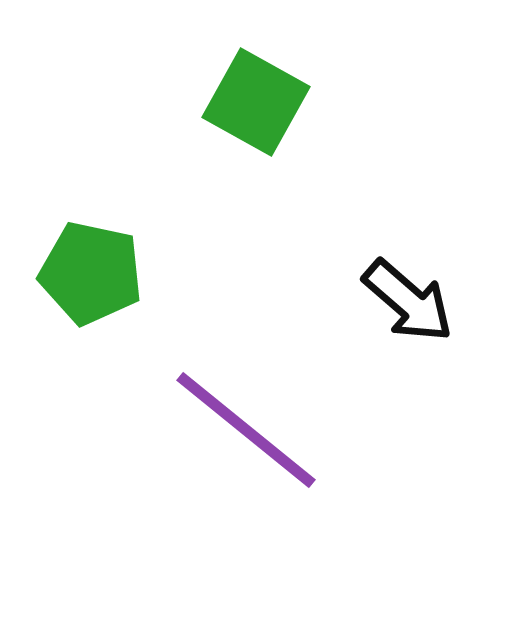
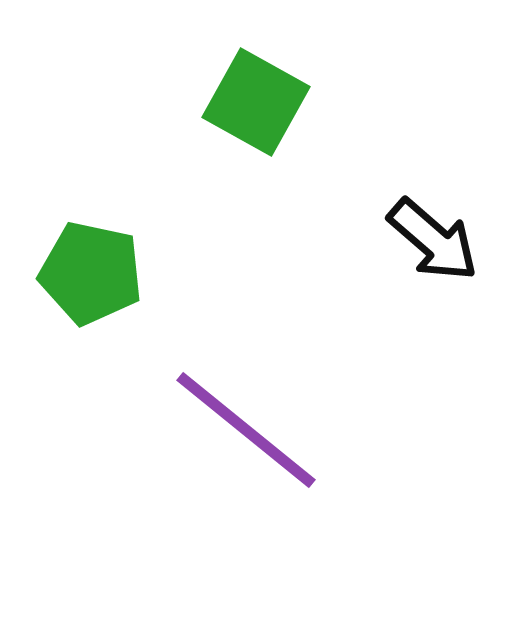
black arrow: moved 25 px right, 61 px up
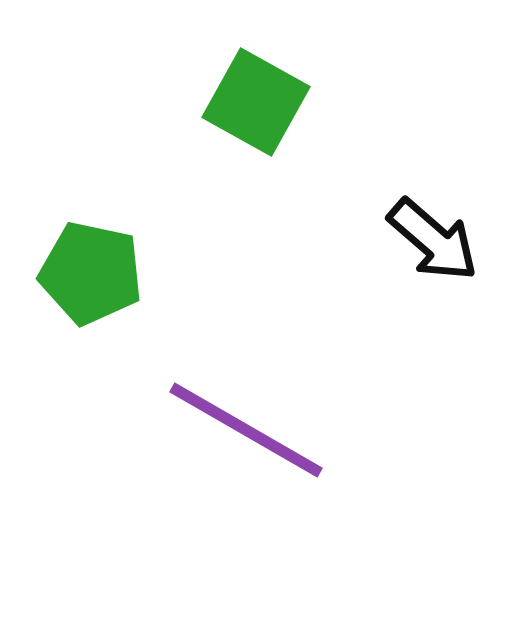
purple line: rotated 9 degrees counterclockwise
